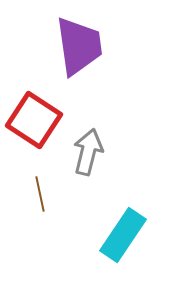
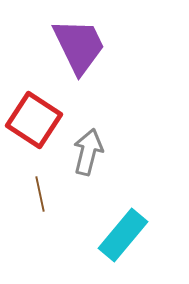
purple trapezoid: rotated 18 degrees counterclockwise
cyan rectangle: rotated 6 degrees clockwise
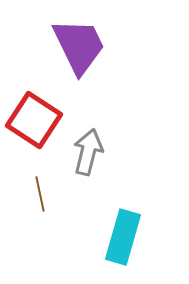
cyan rectangle: moved 2 px down; rotated 24 degrees counterclockwise
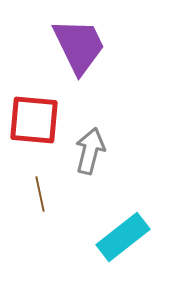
red square: rotated 28 degrees counterclockwise
gray arrow: moved 2 px right, 1 px up
cyan rectangle: rotated 36 degrees clockwise
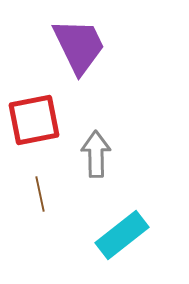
red square: rotated 16 degrees counterclockwise
gray arrow: moved 6 px right, 3 px down; rotated 15 degrees counterclockwise
cyan rectangle: moved 1 px left, 2 px up
